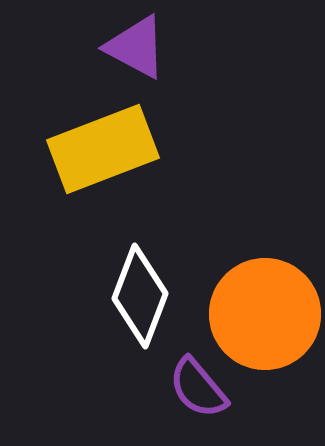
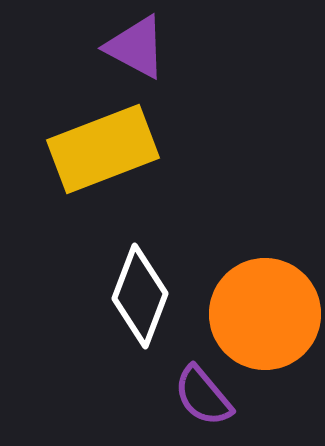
purple semicircle: moved 5 px right, 8 px down
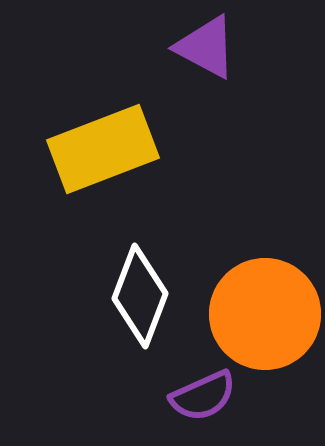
purple triangle: moved 70 px right
purple semicircle: rotated 74 degrees counterclockwise
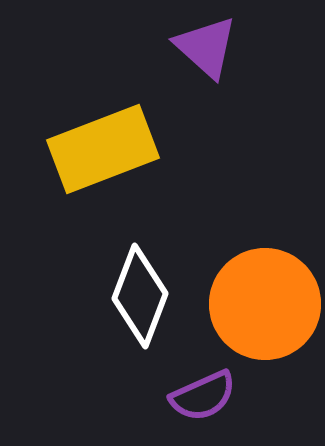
purple triangle: rotated 14 degrees clockwise
orange circle: moved 10 px up
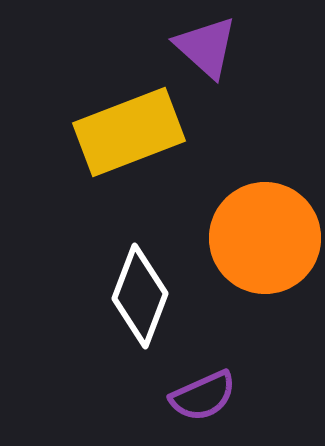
yellow rectangle: moved 26 px right, 17 px up
orange circle: moved 66 px up
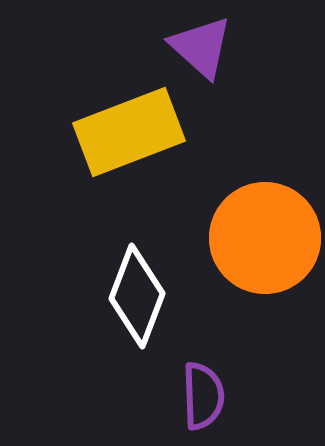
purple triangle: moved 5 px left
white diamond: moved 3 px left
purple semicircle: rotated 68 degrees counterclockwise
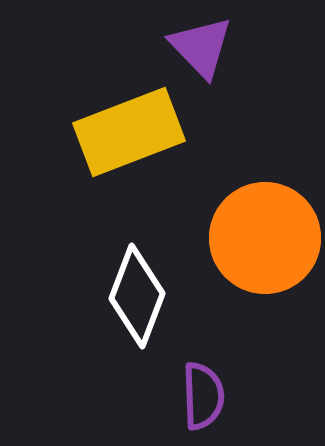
purple triangle: rotated 4 degrees clockwise
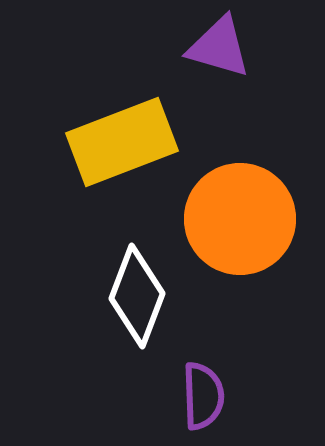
purple triangle: moved 18 px right; rotated 30 degrees counterclockwise
yellow rectangle: moved 7 px left, 10 px down
orange circle: moved 25 px left, 19 px up
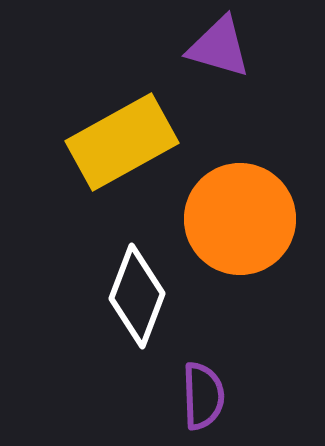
yellow rectangle: rotated 8 degrees counterclockwise
